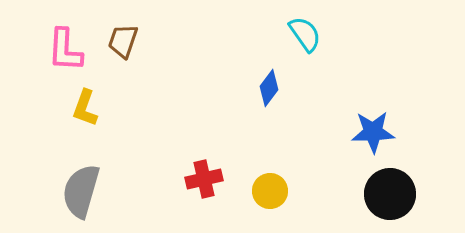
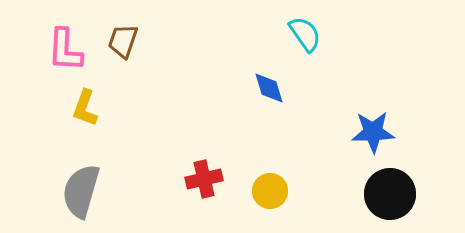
blue diamond: rotated 54 degrees counterclockwise
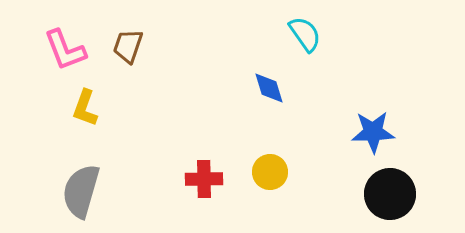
brown trapezoid: moved 5 px right, 5 px down
pink L-shape: rotated 24 degrees counterclockwise
red cross: rotated 12 degrees clockwise
yellow circle: moved 19 px up
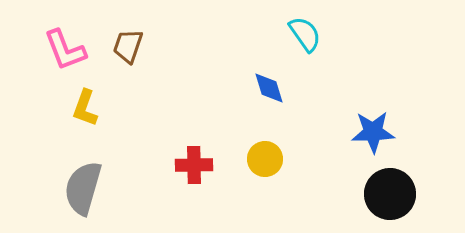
yellow circle: moved 5 px left, 13 px up
red cross: moved 10 px left, 14 px up
gray semicircle: moved 2 px right, 3 px up
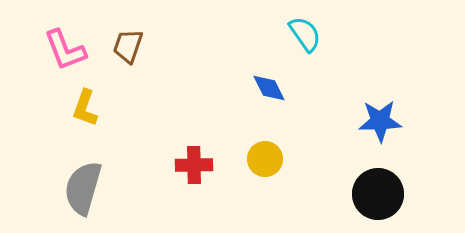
blue diamond: rotated 9 degrees counterclockwise
blue star: moved 7 px right, 11 px up
black circle: moved 12 px left
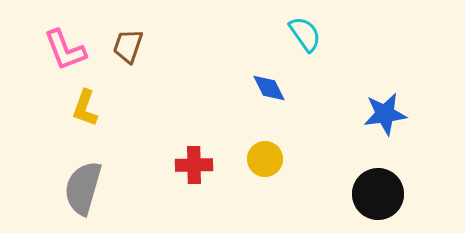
blue star: moved 5 px right, 7 px up; rotated 6 degrees counterclockwise
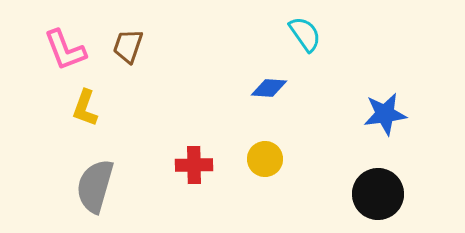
blue diamond: rotated 60 degrees counterclockwise
gray semicircle: moved 12 px right, 2 px up
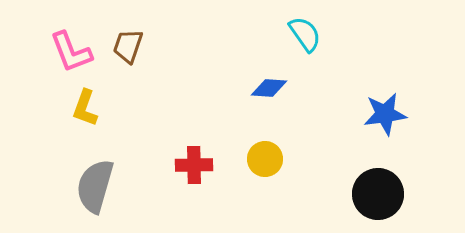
pink L-shape: moved 6 px right, 2 px down
